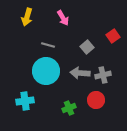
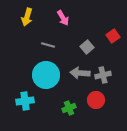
cyan circle: moved 4 px down
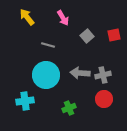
yellow arrow: rotated 126 degrees clockwise
red square: moved 1 px right, 1 px up; rotated 24 degrees clockwise
gray square: moved 11 px up
red circle: moved 8 px right, 1 px up
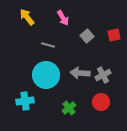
gray cross: rotated 14 degrees counterclockwise
red circle: moved 3 px left, 3 px down
green cross: rotated 16 degrees counterclockwise
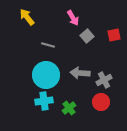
pink arrow: moved 10 px right
gray cross: moved 1 px right, 5 px down
cyan cross: moved 19 px right
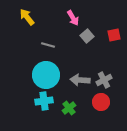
gray arrow: moved 7 px down
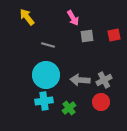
gray square: rotated 32 degrees clockwise
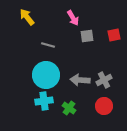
red circle: moved 3 px right, 4 px down
green cross: rotated 16 degrees counterclockwise
